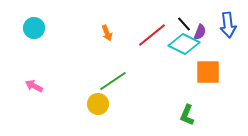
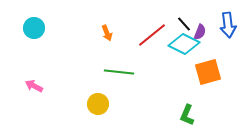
orange square: rotated 16 degrees counterclockwise
green line: moved 6 px right, 9 px up; rotated 40 degrees clockwise
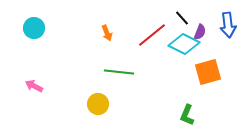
black line: moved 2 px left, 6 px up
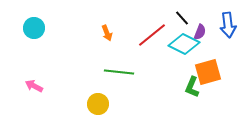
green L-shape: moved 5 px right, 28 px up
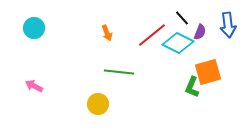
cyan diamond: moved 6 px left, 1 px up
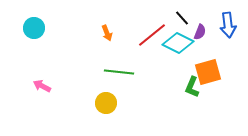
pink arrow: moved 8 px right
yellow circle: moved 8 px right, 1 px up
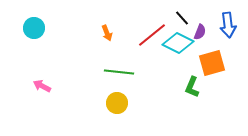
orange square: moved 4 px right, 9 px up
yellow circle: moved 11 px right
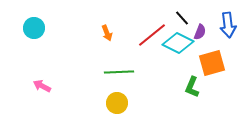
green line: rotated 8 degrees counterclockwise
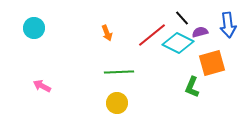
purple semicircle: rotated 126 degrees counterclockwise
